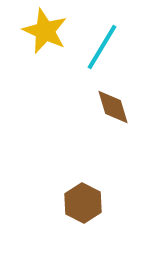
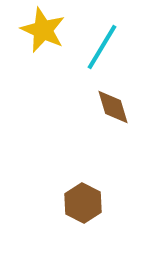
yellow star: moved 2 px left, 1 px up
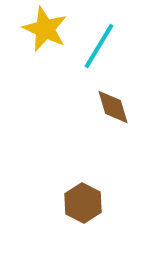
yellow star: moved 2 px right, 1 px up
cyan line: moved 3 px left, 1 px up
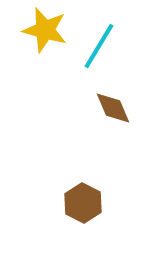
yellow star: moved 1 px down; rotated 9 degrees counterclockwise
brown diamond: moved 1 px down; rotated 6 degrees counterclockwise
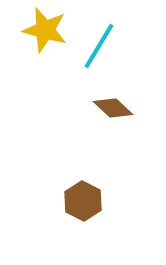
brown diamond: rotated 24 degrees counterclockwise
brown hexagon: moved 2 px up
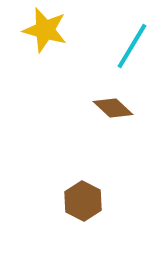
cyan line: moved 33 px right
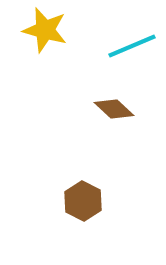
cyan line: rotated 36 degrees clockwise
brown diamond: moved 1 px right, 1 px down
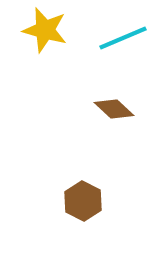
cyan line: moved 9 px left, 8 px up
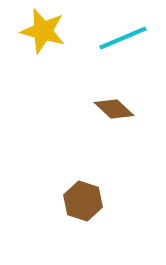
yellow star: moved 2 px left, 1 px down
brown hexagon: rotated 9 degrees counterclockwise
